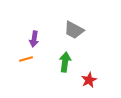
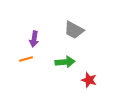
green arrow: rotated 78 degrees clockwise
red star: rotated 28 degrees counterclockwise
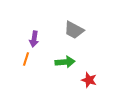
orange line: rotated 56 degrees counterclockwise
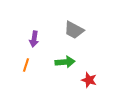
orange line: moved 6 px down
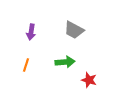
purple arrow: moved 3 px left, 7 px up
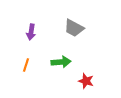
gray trapezoid: moved 2 px up
green arrow: moved 4 px left
red star: moved 3 px left, 1 px down
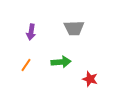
gray trapezoid: rotated 30 degrees counterclockwise
orange line: rotated 16 degrees clockwise
red star: moved 4 px right, 2 px up
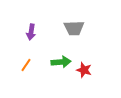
red star: moved 6 px left, 9 px up
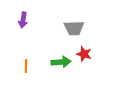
purple arrow: moved 8 px left, 12 px up
orange line: moved 1 px down; rotated 32 degrees counterclockwise
red star: moved 16 px up
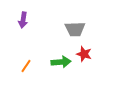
gray trapezoid: moved 1 px right, 1 px down
orange line: rotated 32 degrees clockwise
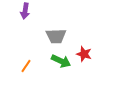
purple arrow: moved 2 px right, 9 px up
gray trapezoid: moved 19 px left, 7 px down
green arrow: moved 1 px up; rotated 30 degrees clockwise
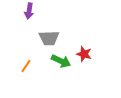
purple arrow: moved 4 px right
gray trapezoid: moved 7 px left, 2 px down
